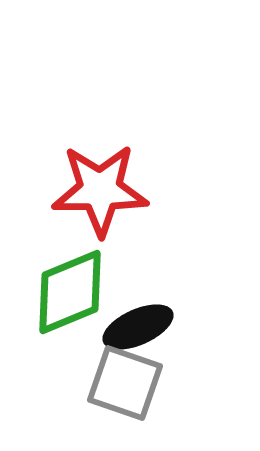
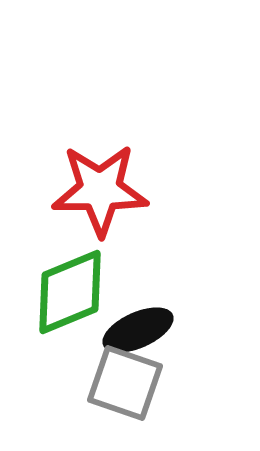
black ellipse: moved 3 px down
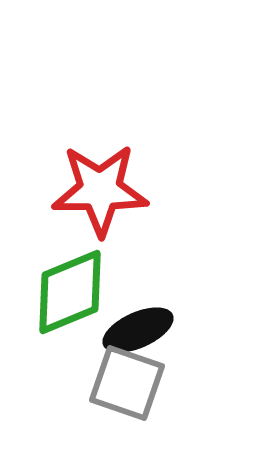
gray square: moved 2 px right
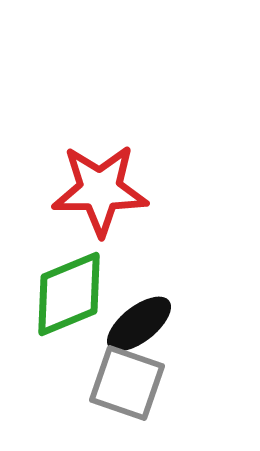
green diamond: moved 1 px left, 2 px down
black ellipse: moved 1 px right, 6 px up; rotated 14 degrees counterclockwise
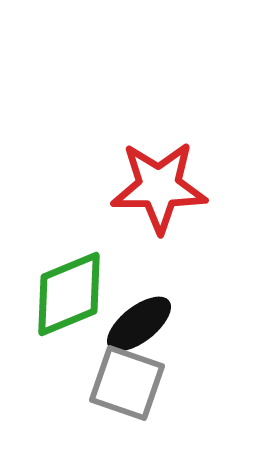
red star: moved 59 px right, 3 px up
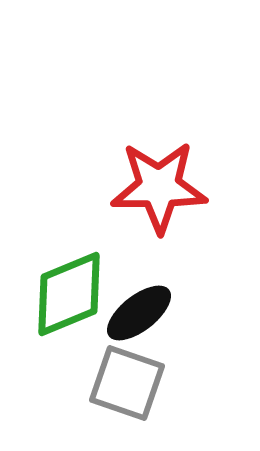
black ellipse: moved 11 px up
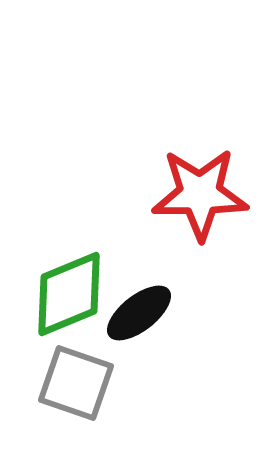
red star: moved 41 px right, 7 px down
gray square: moved 51 px left
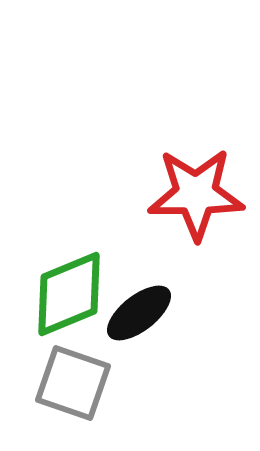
red star: moved 4 px left
gray square: moved 3 px left
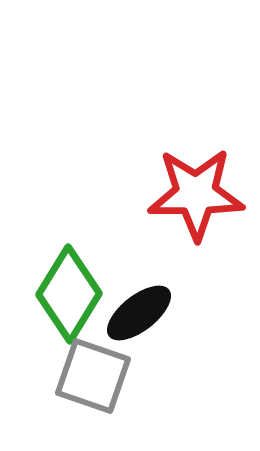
green diamond: rotated 36 degrees counterclockwise
gray square: moved 20 px right, 7 px up
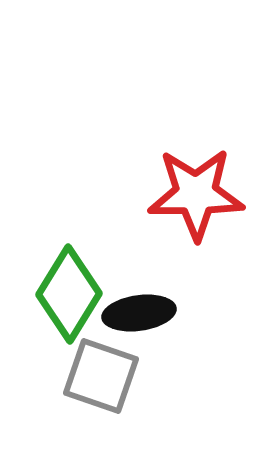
black ellipse: rotated 30 degrees clockwise
gray square: moved 8 px right
